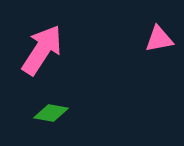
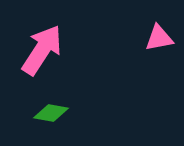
pink triangle: moved 1 px up
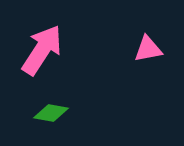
pink triangle: moved 11 px left, 11 px down
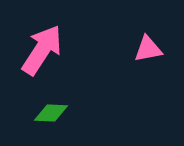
green diamond: rotated 8 degrees counterclockwise
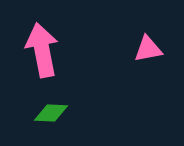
pink arrow: rotated 44 degrees counterclockwise
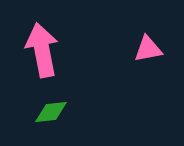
green diamond: moved 1 px up; rotated 8 degrees counterclockwise
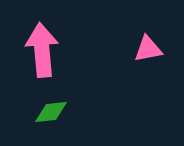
pink arrow: rotated 6 degrees clockwise
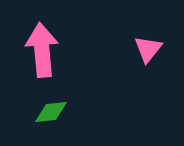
pink triangle: rotated 40 degrees counterclockwise
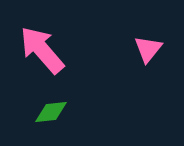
pink arrow: rotated 36 degrees counterclockwise
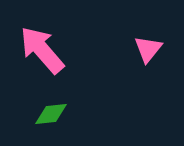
green diamond: moved 2 px down
